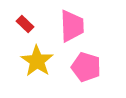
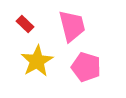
pink trapezoid: rotated 12 degrees counterclockwise
yellow star: rotated 8 degrees clockwise
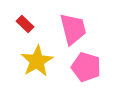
pink trapezoid: moved 1 px right, 3 px down
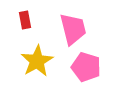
red rectangle: moved 4 px up; rotated 36 degrees clockwise
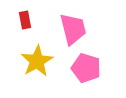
pink pentagon: moved 1 px down
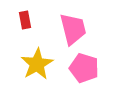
yellow star: moved 3 px down
pink pentagon: moved 2 px left
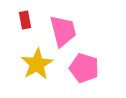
pink trapezoid: moved 10 px left, 2 px down
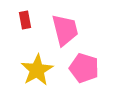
pink trapezoid: moved 2 px right, 1 px up
yellow star: moved 6 px down
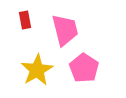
pink pentagon: rotated 16 degrees clockwise
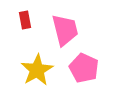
pink pentagon: rotated 8 degrees counterclockwise
